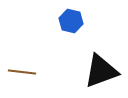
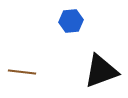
blue hexagon: rotated 20 degrees counterclockwise
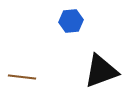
brown line: moved 5 px down
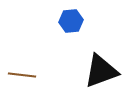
brown line: moved 2 px up
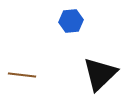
black triangle: moved 1 px left, 3 px down; rotated 24 degrees counterclockwise
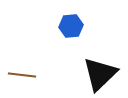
blue hexagon: moved 5 px down
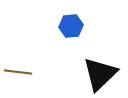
brown line: moved 4 px left, 3 px up
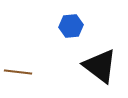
black triangle: moved 8 px up; rotated 39 degrees counterclockwise
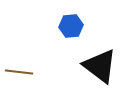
brown line: moved 1 px right
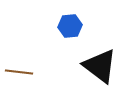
blue hexagon: moved 1 px left
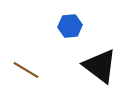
brown line: moved 7 px right, 2 px up; rotated 24 degrees clockwise
